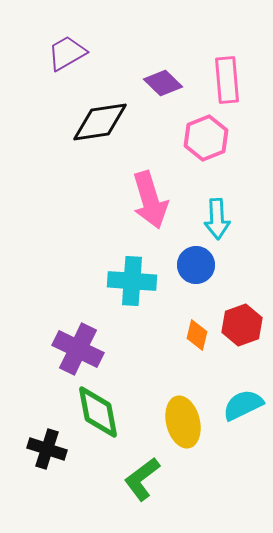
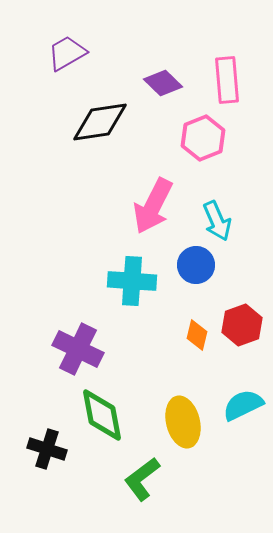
pink hexagon: moved 3 px left
pink arrow: moved 3 px right, 6 px down; rotated 44 degrees clockwise
cyan arrow: moved 2 px down; rotated 21 degrees counterclockwise
green diamond: moved 4 px right, 3 px down
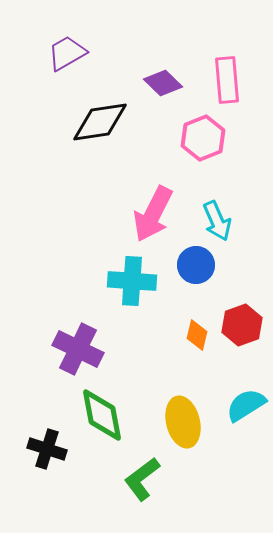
pink arrow: moved 8 px down
cyan semicircle: moved 3 px right; rotated 6 degrees counterclockwise
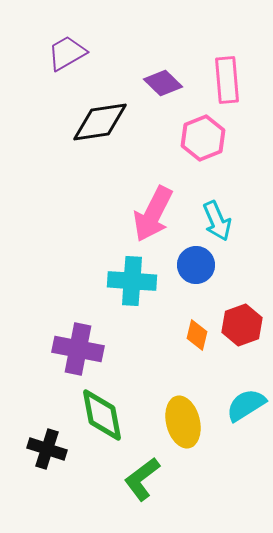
purple cross: rotated 15 degrees counterclockwise
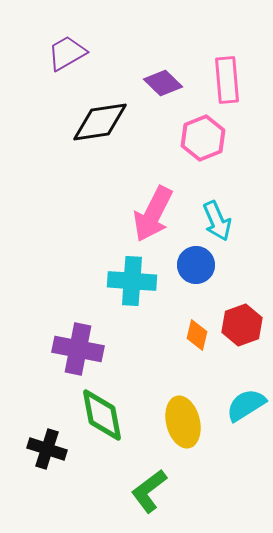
green L-shape: moved 7 px right, 12 px down
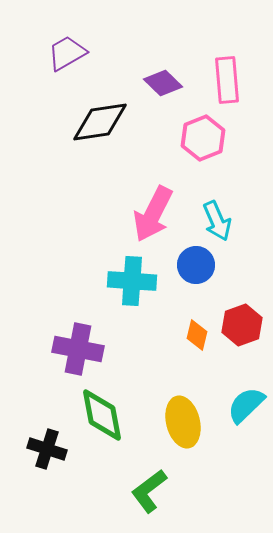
cyan semicircle: rotated 12 degrees counterclockwise
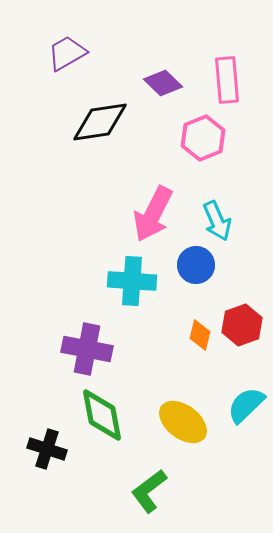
orange diamond: moved 3 px right
purple cross: moved 9 px right
yellow ellipse: rotated 39 degrees counterclockwise
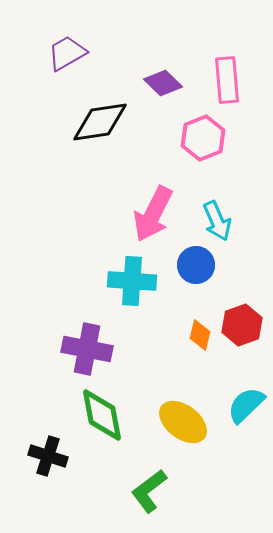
black cross: moved 1 px right, 7 px down
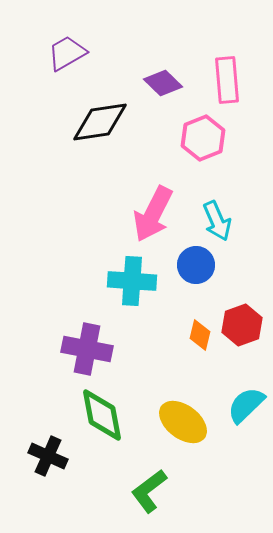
black cross: rotated 6 degrees clockwise
